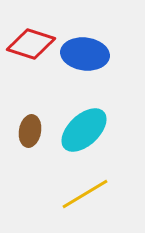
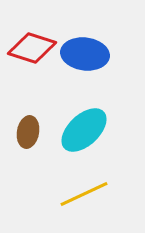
red diamond: moved 1 px right, 4 px down
brown ellipse: moved 2 px left, 1 px down
yellow line: moved 1 px left; rotated 6 degrees clockwise
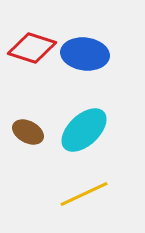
brown ellipse: rotated 72 degrees counterclockwise
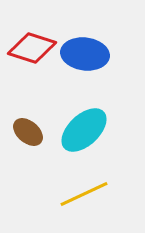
brown ellipse: rotated 12 degrees clockwise
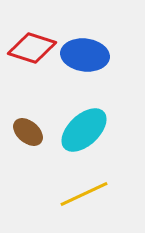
blue ellipse: moved 1 px down
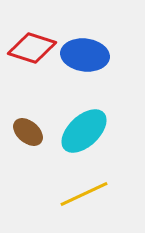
cyan ellipse: moved 1 px down
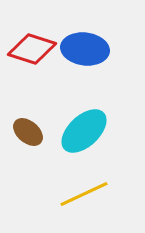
red diamond: moved 1 px down
blue ellipse: moved 6 px up
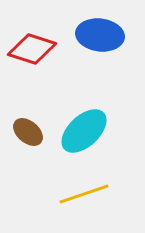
blue ellipse: moved 15 px right, 14 px up
yellow line: rotated 6 degrees clockwise
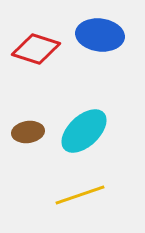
red diamond: moved 4 px right
brown ellipse: rotated 48 degrees counterclockwise
yellow line: moved 4 px left, 1 px down
